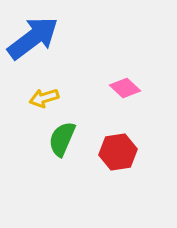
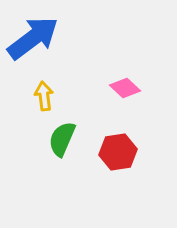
yellow arrow: moved 2 px up; rotated 100 degrees clockwise
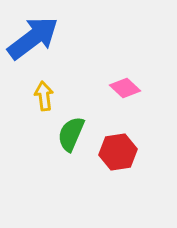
green semicircle: moved 9 px right, 5 px up
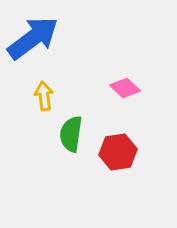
green semicircle: rotated 15 degrees counterclockwise
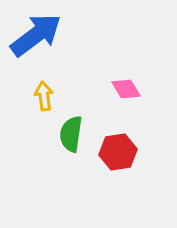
blue arrow: moved 3 px right, 3 px up
pink diamond: moved 1 px right, 1 px down; rotated 16 degrees clockwise
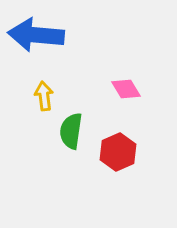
blue arrow: rotated 138 degrees counterclockwise
green semicircle: moved 3 px up
red hexagon: rotated 15 degrees counterclockwise
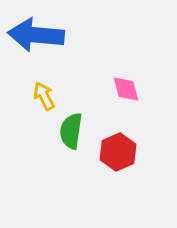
pink diamond: rotated 16 degrees clockwise
yellow arrow: rotated 20 degrees counterclockwise
